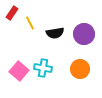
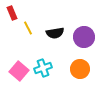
red rectangle: rotated 56 degrees counterclockwise
yellow line: moved 2 px left, 5 px down
purple circle: moved 3 px down
cyan cross: rotated 30 degrees counterclockwise
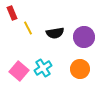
cyan cross: rotated 12 degrees counterclockwise
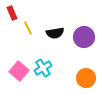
orange circle: moved 6 px right, 9 px down
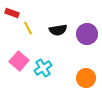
red rectangle: rotated 48 degrees counterclockwise
black semicircle: moved 3 px right, 3 px up
purple circle: moved 3 px right, 3 px up
pink square: moved 10 px up
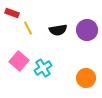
purple circle: moved 4 px up
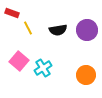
orange circle: moved 3 px up
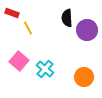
black semicircle: moved 9 px right, 12 px up; rotated 96 degrees clockwise
cyan cross: moved 2 px right, 1 px down; rotated 18 degrees counterclockwise
orange circle: moved 2 px left, 2 px down
